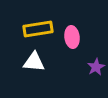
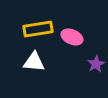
pink ellipse: rotated 60 degrees counterclockwise
purple star: moved 3 px up
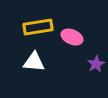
yellow rectangle: moved 2 px up
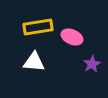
purple star: moved 4 px left
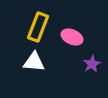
yellow rectangle: rotated 60 degrees counterclockwise
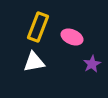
white triangle: rotated 15 degrees counterclockwise
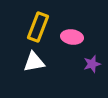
pink ellipse: rotated 15 degrees counterclockwise
purple star: rotated 12 degrees clockwise
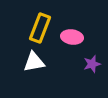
yellow rectangle: moved 2 px right, 1 px down
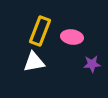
yellow rectangle: moved 3 px down
purple star: rotated 12 degrees clockwise
